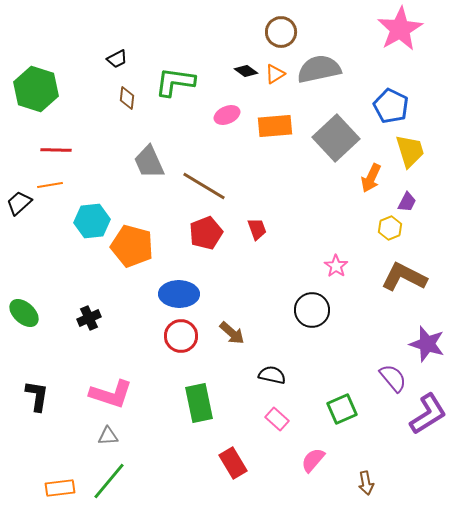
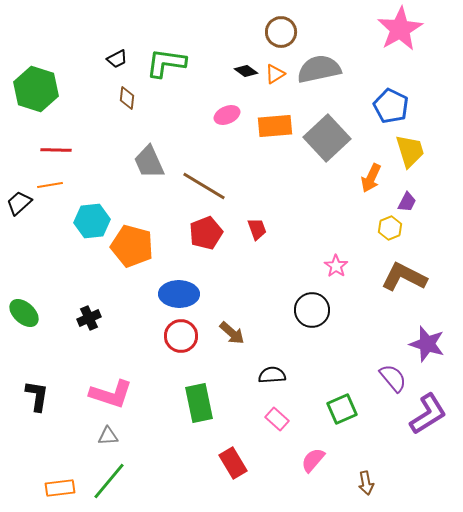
green L-shape at (175, 82): moved 9 px left, 19 px up
gray square at (336, 138): moved 9 px left
black semicircle at (272, 375): rotated 16 degrees counterclockwise
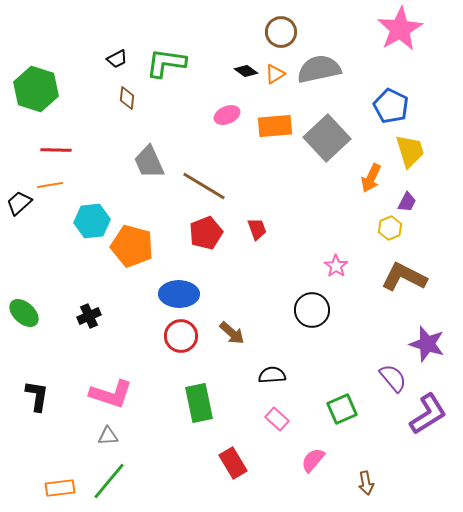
black cross at (89, 318): moved 2 px up
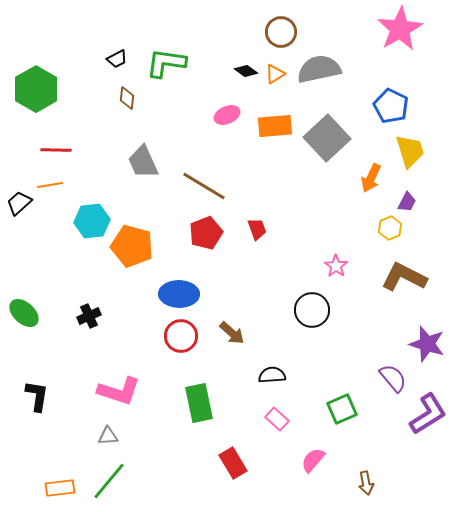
green hexagon at (36, 89): rotated 12 degrees clockwise
gray trapezoid at (149, 162): moved 6 px left
pink L-shape at (111, 394): moved 8 px right, 3 px up
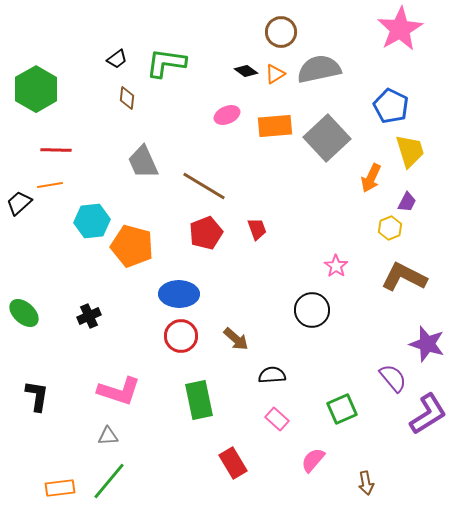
black trapezoid at (117, 59): rotated 10 degrees counterclockwise
brown arrow at (232, 333): moved 4 px right, 6 px down
green rectangle at (199, 403): moved 3 px up
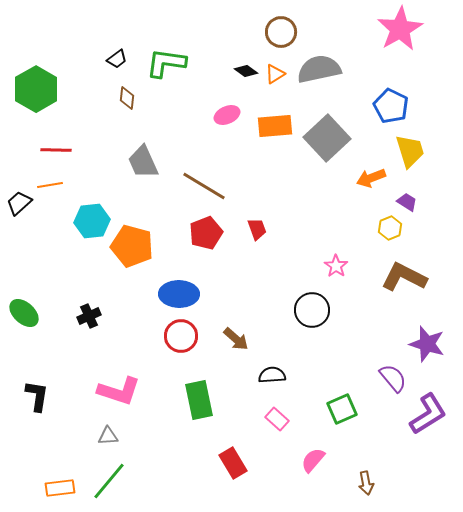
orange arrow at (371, 178): rotated 44 degrees clockwise
purple trapezoid at (407, 202): rotated 85 degrees counterclockwise
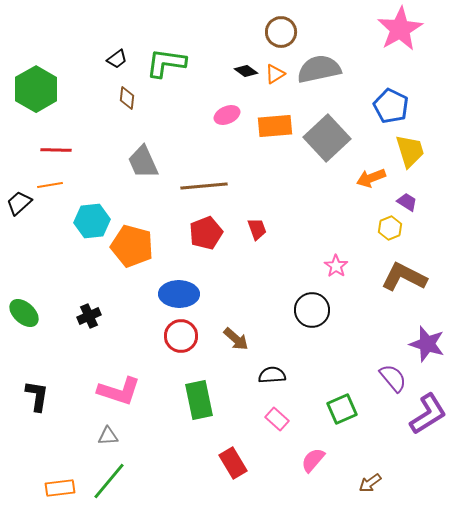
brown line at (204, 186): rotated 36 degrees counterclockwise
brown arrow at (366, 483): moved 4 px right; rotated 65 degrees clockwise
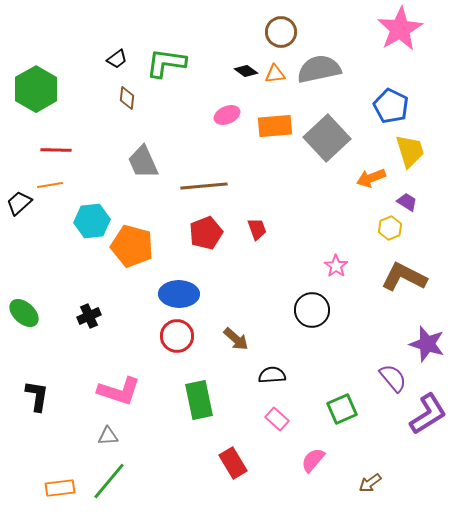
orange triangle at (275, 74): rotated 25 degrees clockwise
red circle at (181, 336): moved 4 px left
